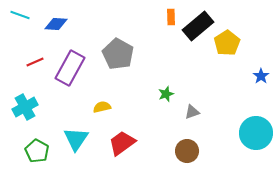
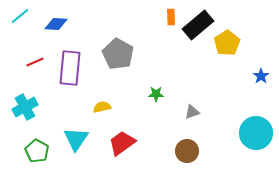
cyan line: moved 1 px down; rotated 60 degrees counterclockwise
black rectangle: moved 1 px up
purple rectangle: rotated 24 degrees counterclockwise
green star: moved 10 px left; rotated 21 degrees clockwise
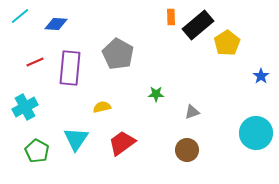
brown circle: moved 1 px up
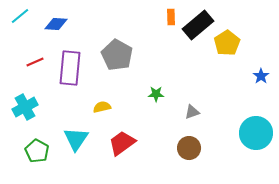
gray pentagon: moved 1 px left, 1 px down
brown circle: moved 2 px right, 2 px up
